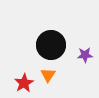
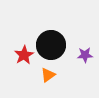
orange triangle: rotated 21 degrees clockwise
red star: moved 28 px up
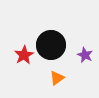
purple star: rotated 28 degrees clockwise
orange triangle: moved 9 px right, 3 px down
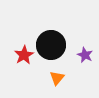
orange triangle: rotated 14 degrees counterclockwise
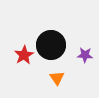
purple star: rotated 21 degrees counterclockwise
orange triangle: rotated 14 degrees counterclockwise
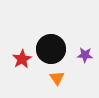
black circle: moved 4 px down
red star: moved 2 px left, 4 px down
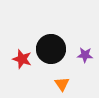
red star: rotated 24 degrees counterclockwise
orange triangle: moved 5 px right, 6 px down
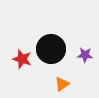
orange triangle: rotated 28 degrees clockwise
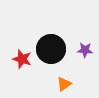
purple star: moved 5 px up
orange triangle: moved 2 px right
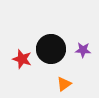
purple star: moved 2 px left
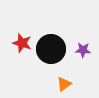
red star: moved 16 px up
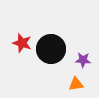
purple star: moved 10 px down
orange triangle: moved 12 px right; rotated 28 degrees clockwise
